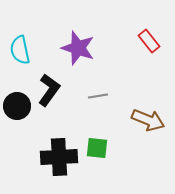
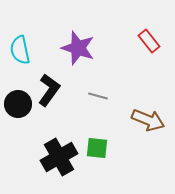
gray line: rotated 24 degrees clockwise
black circle: moved 1 px right, 2 px up
black cross: rotated 27 degrees counterclockwise
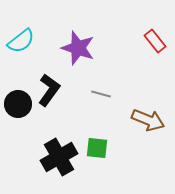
red rectangle: moved 6 px right
cyan semicircle: moved 1 px right, 9 px up; rotated 116 degrees counterclockwise
gray line: moved 3 px right, 2 px up
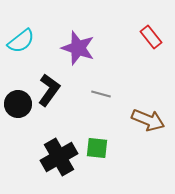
red rectangle: moved 4 px left, 4 px up
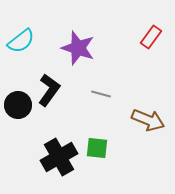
red rectangle: rotated 75 degrees clockwise
black circle: moved 1 px down
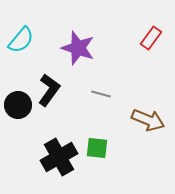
red rectangle: moved 1 px down
cyan semicircle: moved 1 px up; rotated 12 degrees counterclockwise
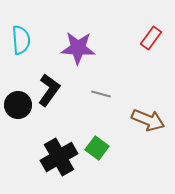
cyan semicircle: rotated 44 degrees counterclockwise
purple star: rotated 16 degrees counterclockwise
green square: rotated 30 degrees clockwise
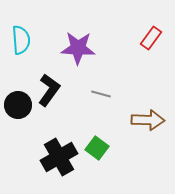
brown arrow: rotated 20 degrees counterclockwise
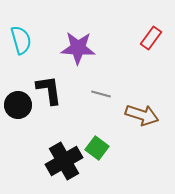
cyan semicircle: rotated 12 degrees counterclockwise
black L-shape: rotated 44 degrees counterclockwise
brown arrow: moved 6 px left, 5 px up; rotated 16 degrees clockwise
black cross: moved 5 px right, 4 px down
